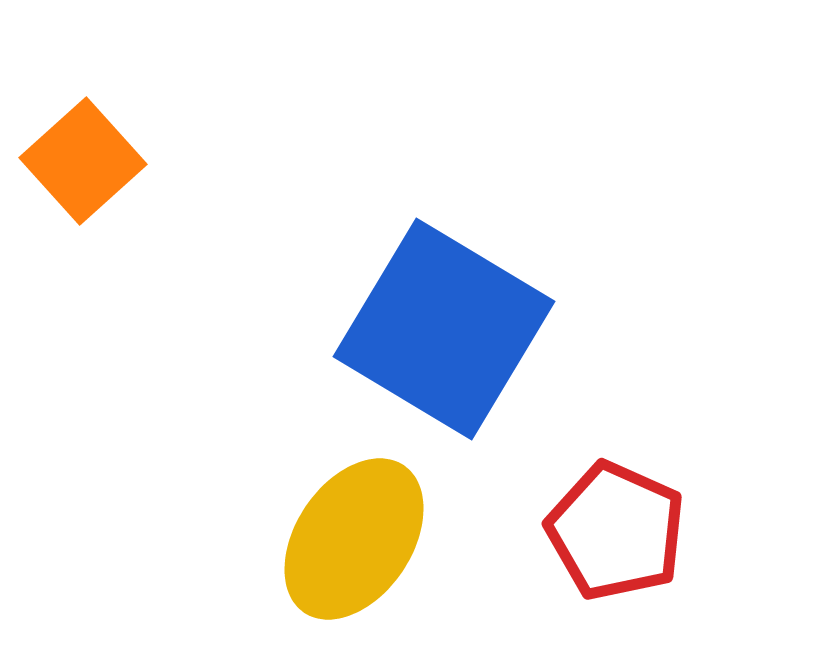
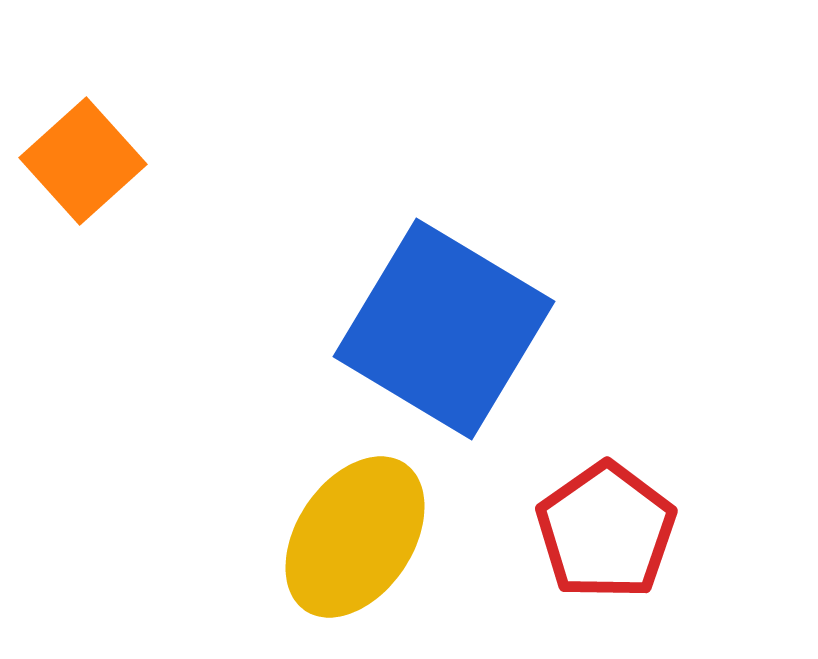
red pentagon: moved 10 px left; rotated 13 degrees clockwise
yellow ellipse: moved 1 px right, 2 px up
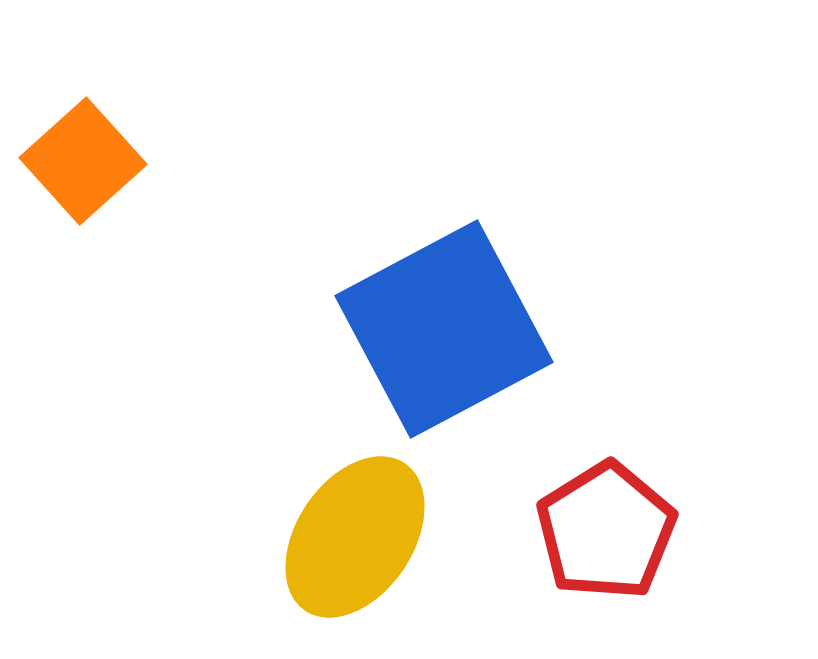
blue square: rotated 31 degrees clockwise
red pentagon: rotated 3 degrees clockwise
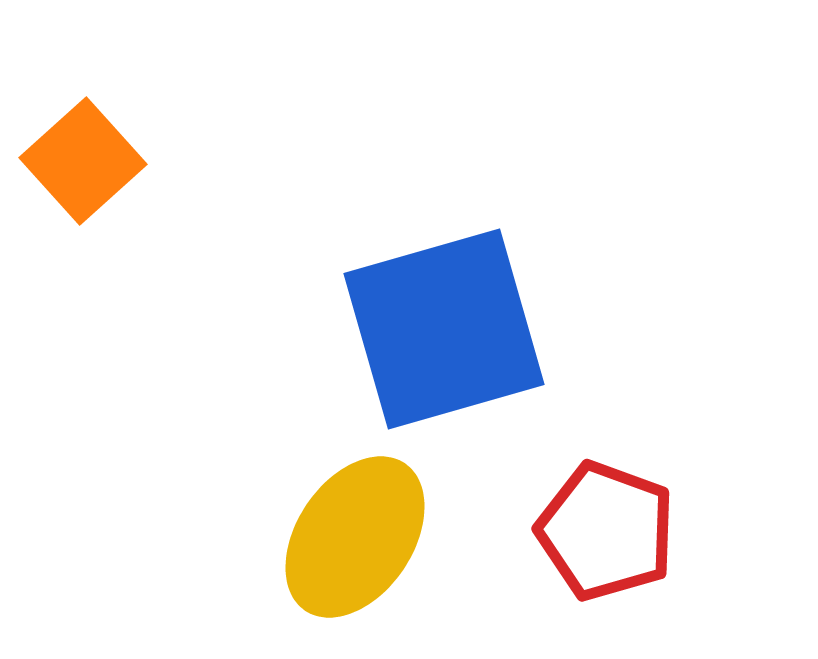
blue square: rotated 12 degrees clockwise
red pentagon: rotated 20 degrees counterclockwise
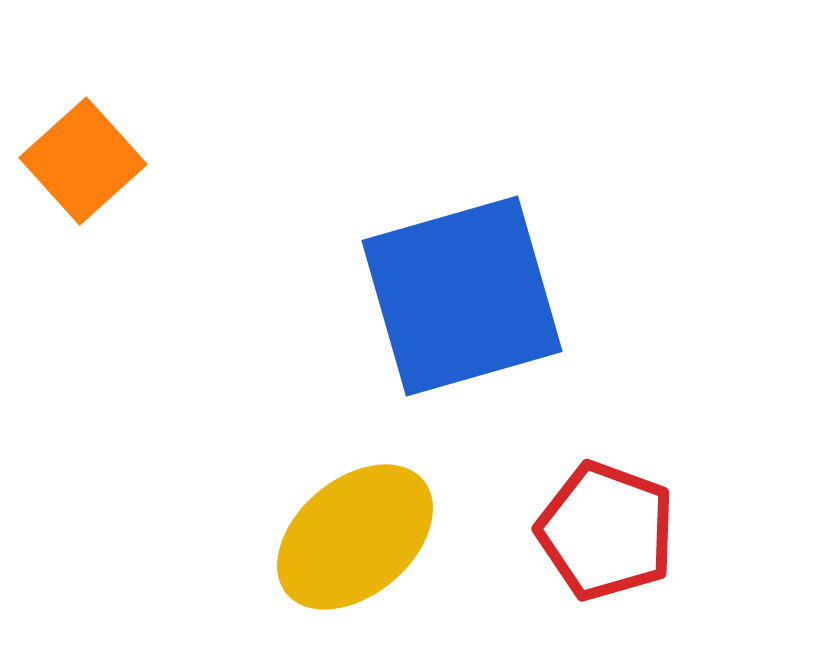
blue square: moved 18 px right, 33 px up
yellow ellipse: rotated 16 degrees clockwise
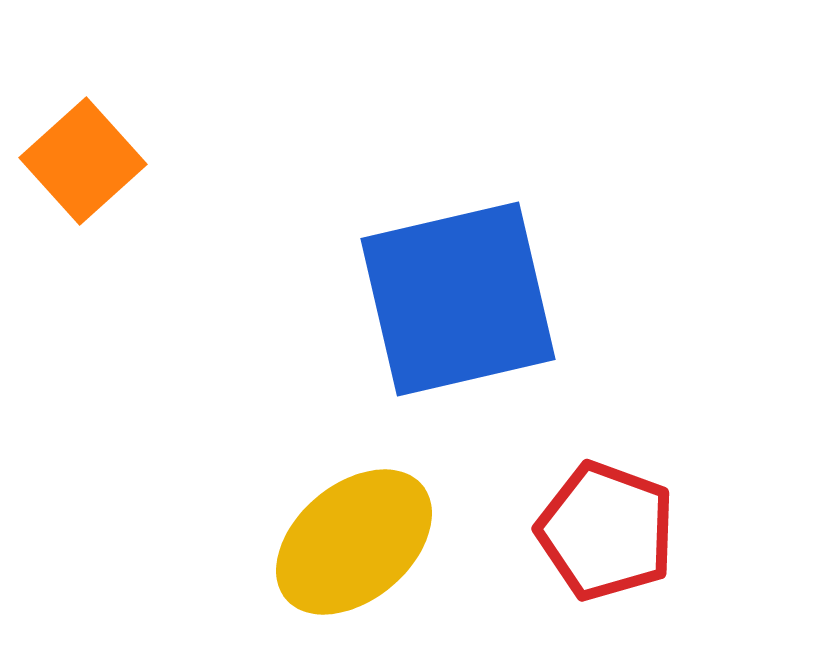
blue square: moved 4 px left, 3 px down; rotated 3 degrees clockwise
yellow ellipse: moved 1 px left, 5 px down
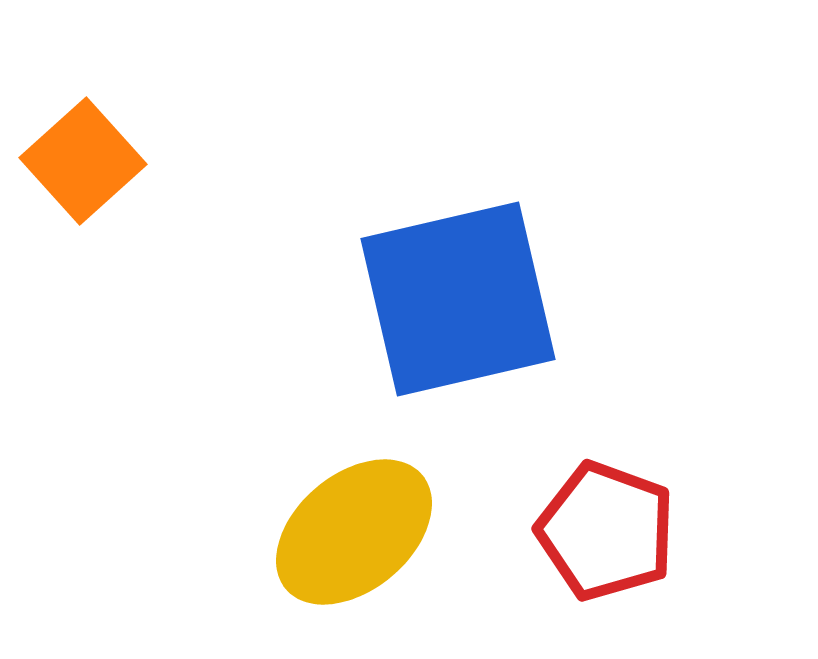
yellow ellipse: moved 10 px up
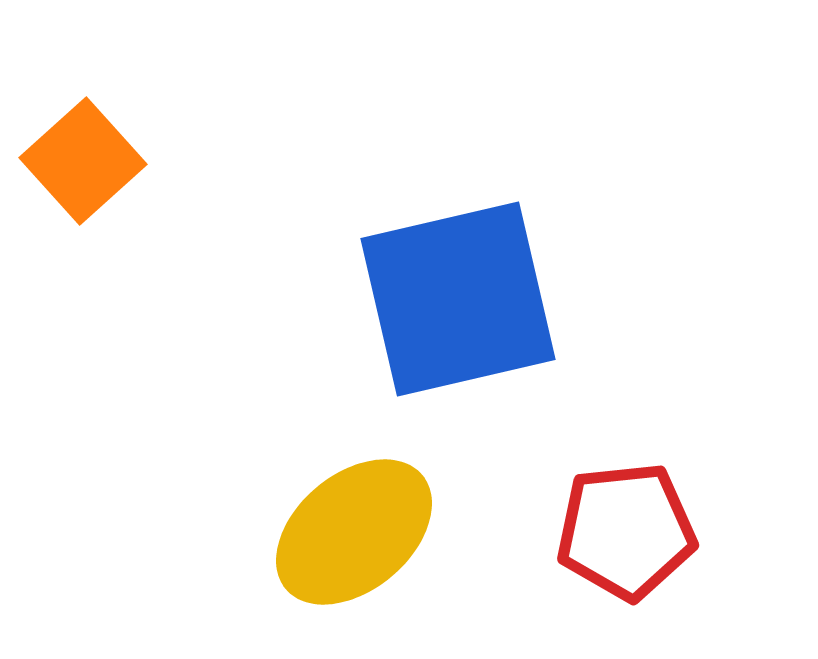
red pentagon: moved 20 px right; rotated 26 degrees counterclockwise
